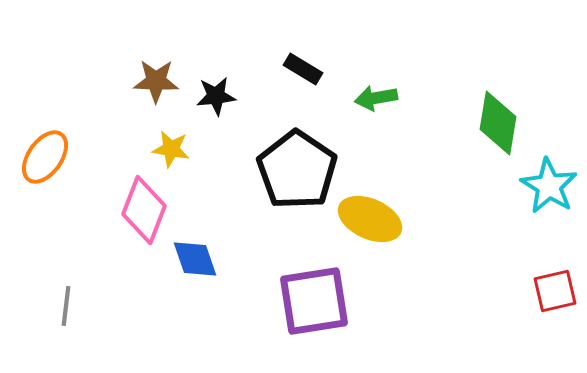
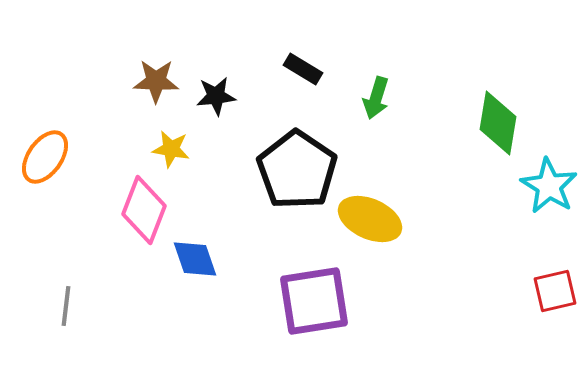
green arrow: rotated 63 degrees counterclockwise
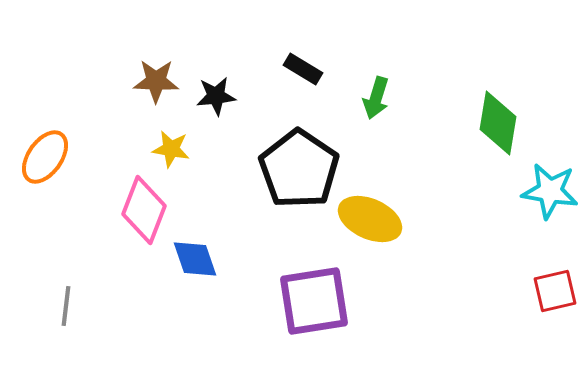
black pentagon: moved 2 px right, 1 px up
cyan star: moved 1 px right, 5 px down; rotated 22 degrees counterclockwise
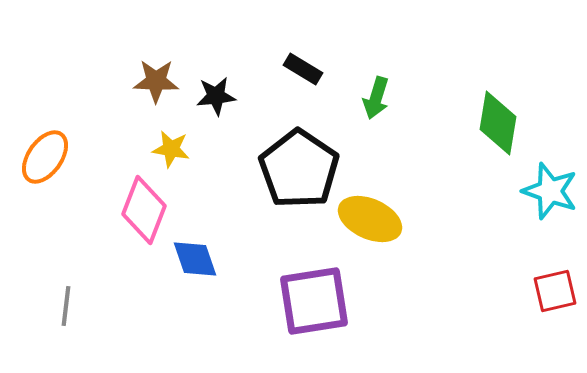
cyan star: rotated 10 degrees clockwise
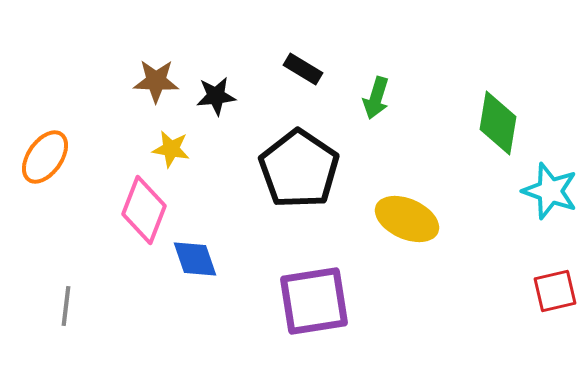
yellow ellipse: moved 37 px right
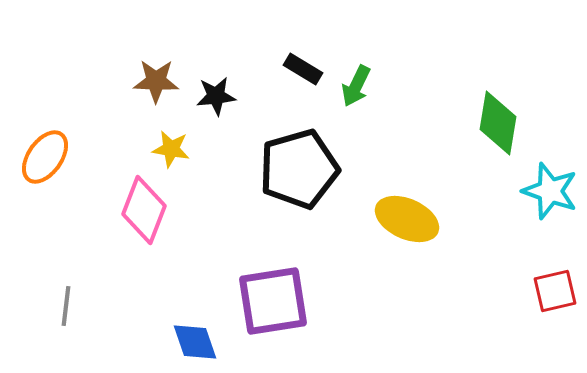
green arrow: moved 20 px left, 12 px up; rotated 9 degrees clockwise
black pentagon: rotated 22 degrees clockwise
blue diamond: moved 83 px down
purple square: moved 41 px left
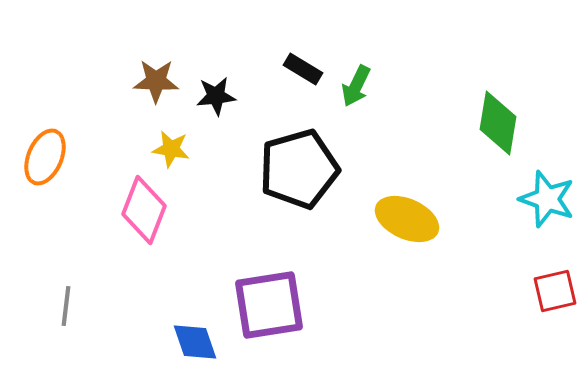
orange ellipse: rotated 12 degrees counterclockwise
cyan star: moved 3 px left, 8 px down
purple square: moved 4 px left, 4 px down
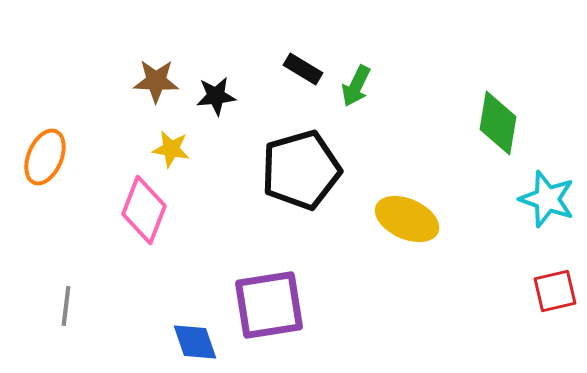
black pentagon: moved 2 px right, 1 px down
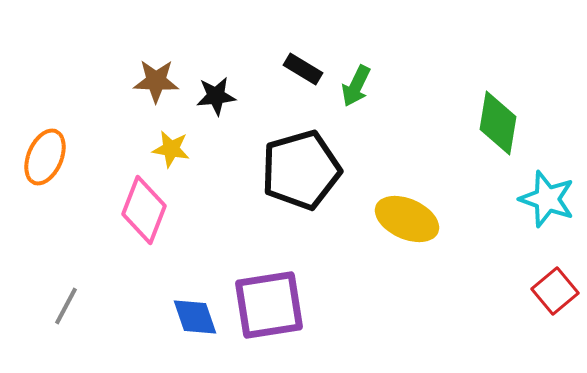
red square: rotated 27 degrees counterclockwise
gray line: rotated 21 degrees clockwise
blue diamond: moved 25 px up
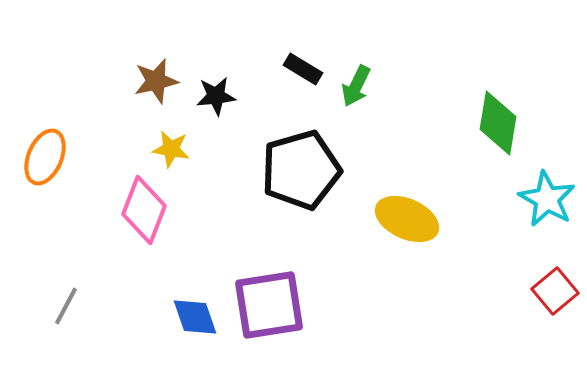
brown star: rotated 15 degrees counterclockwise
cyan star: rotated 10 degrees clockwise
